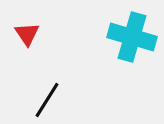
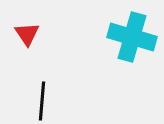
black line: moved 5 px left, 1 px down; rotated 27 degrees counterclockwise
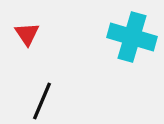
black line: rotated 18 degrees clockwise
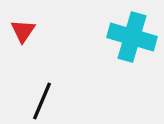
red triangle: moved 4 px left, 3 px up; rotated 8 degrees clockwise
